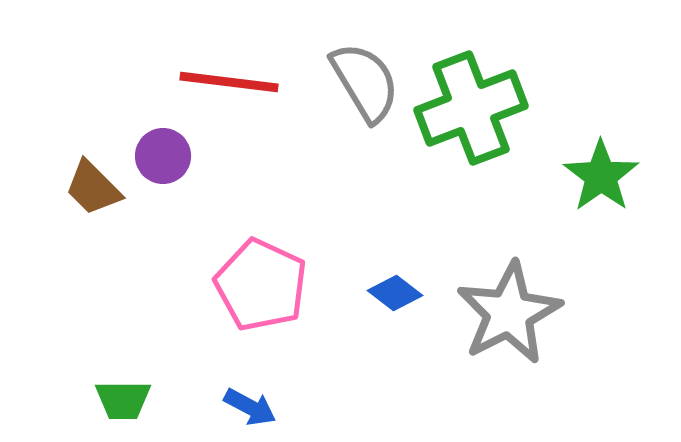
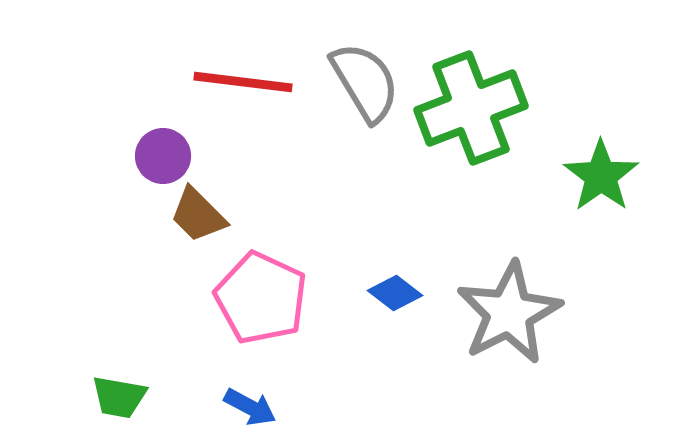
red line: moved 14 px right
brown trapezoid: moved 105 px right, 27 px down
pink pentagon: moved 13 px down
green trapezoid: moved 4 px left, 3 px up; rotated 10 degrees clockwise
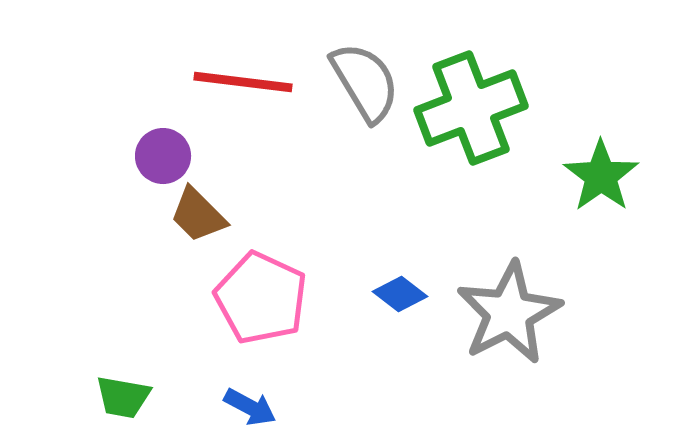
blue diamond: moved 5 px right, 1 px down
green trapezoid: moved 4 px right
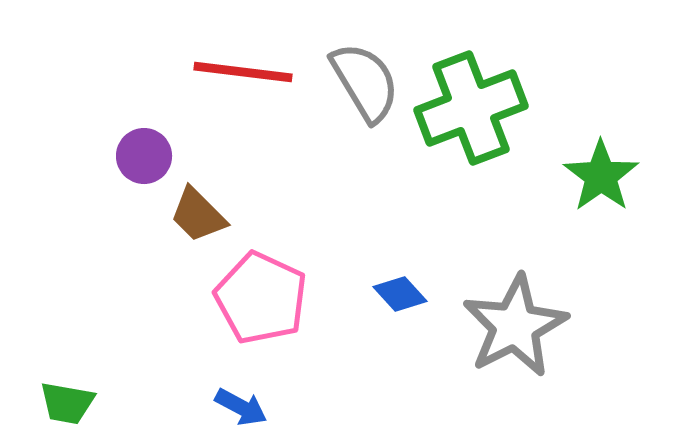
red line: moved 10 px up
purple circle: moved 19 px left
blue diamond: rotated 10 degrees clockwise
gray star: moved 6 px right, 13 px down
green trapezoid: moved 56 px left, 6 px down
blue arrow: moved 9 px left
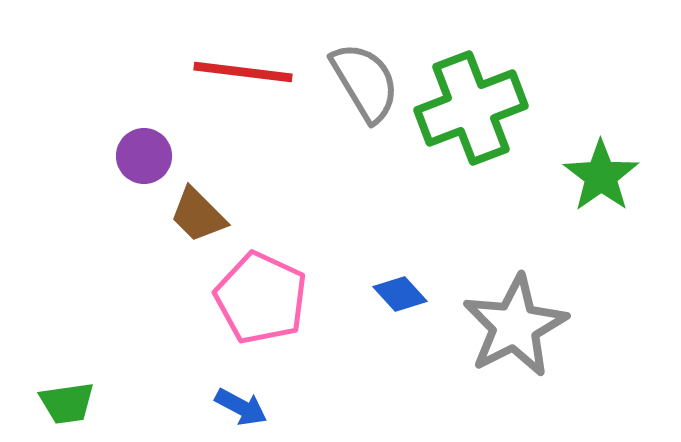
green trapezoid: rotated 18 degrees counterclockwise
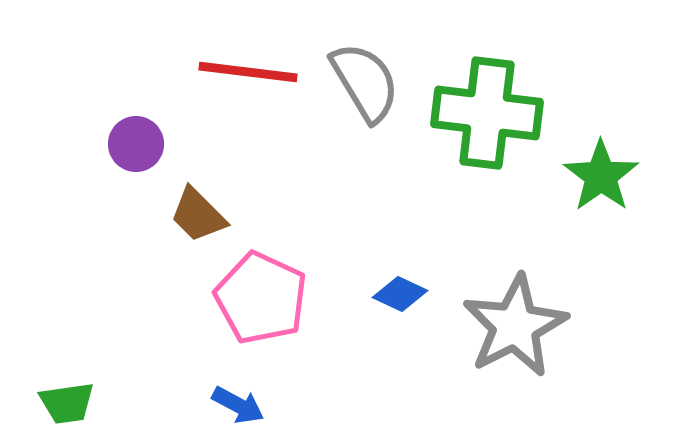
red line: moved 5 px right
green cross: moved 16 px right, 5 px down; rotated 28 degrees clockwise
purple circle: moved 8 px left, 12 px up
blue diamond: rotated 22 degrees counterclockwise
blue arrow: moved 3 px left, 2 px up
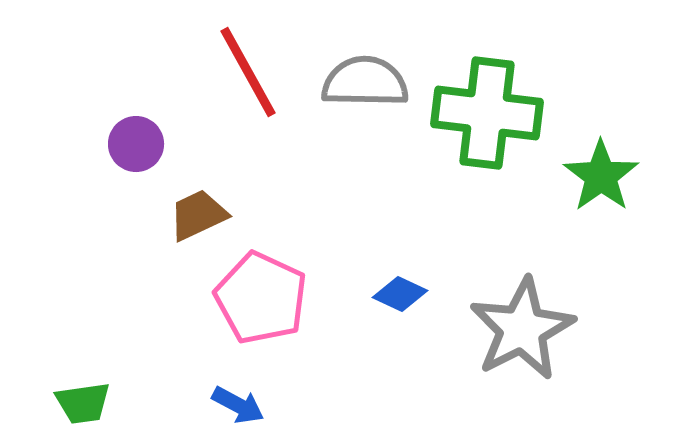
red line: rotated 54 degrees clockwise
gray semicircle: rotated 58 degrees counterclockwise
brown trapezoid: rotated 110 degrees clockwise
gray star: moved 7 px right, 3 px down
green trapezoid: moved 16 px right
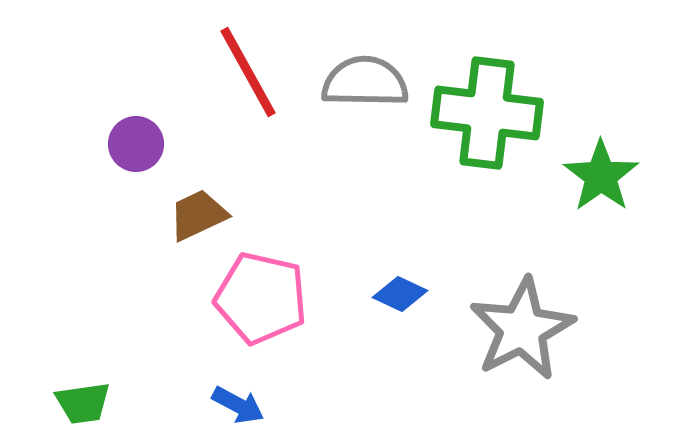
pink pentagon: rotated 12 degrees counterclockwise
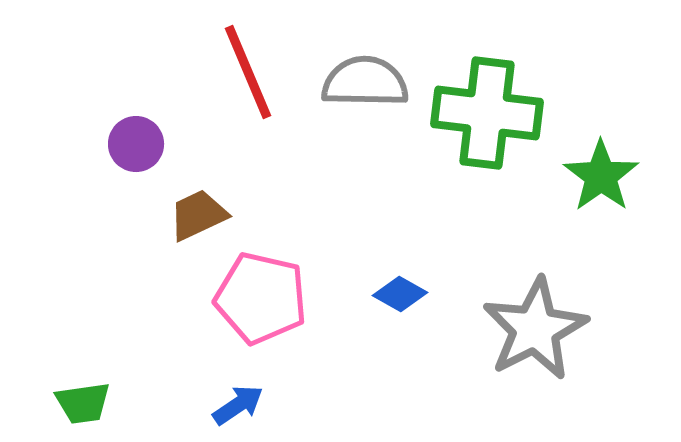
red line: rotated 6 degrees clockwise
blue diamond: rotated 4 degrees clockwise
gray star: moved 13 px right
blue arrow: rotated 62 degrees counterclockwise
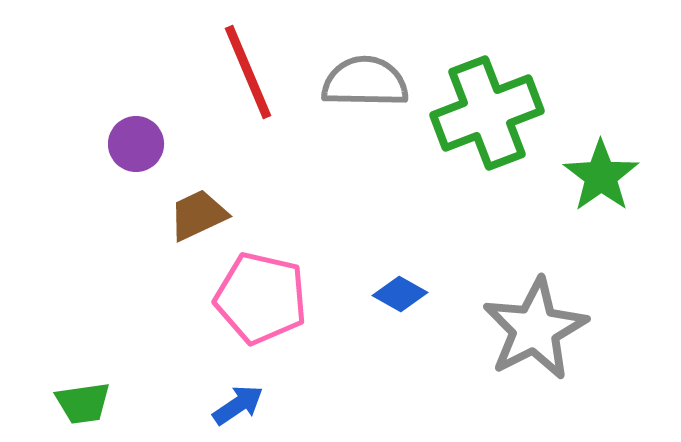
green cross: rotated 28 degrees counterclockwise
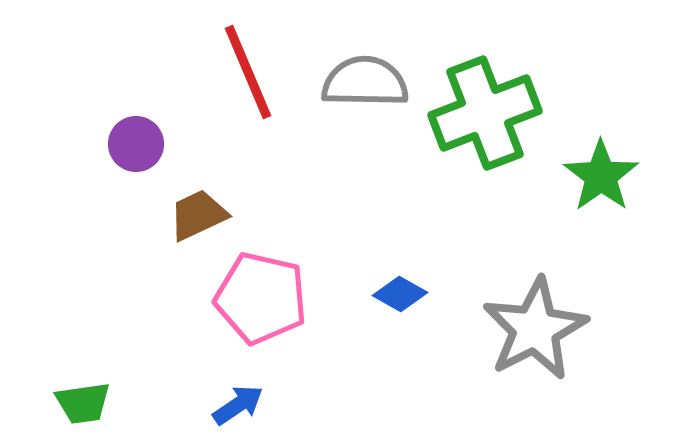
green cross: moved 2 px left
